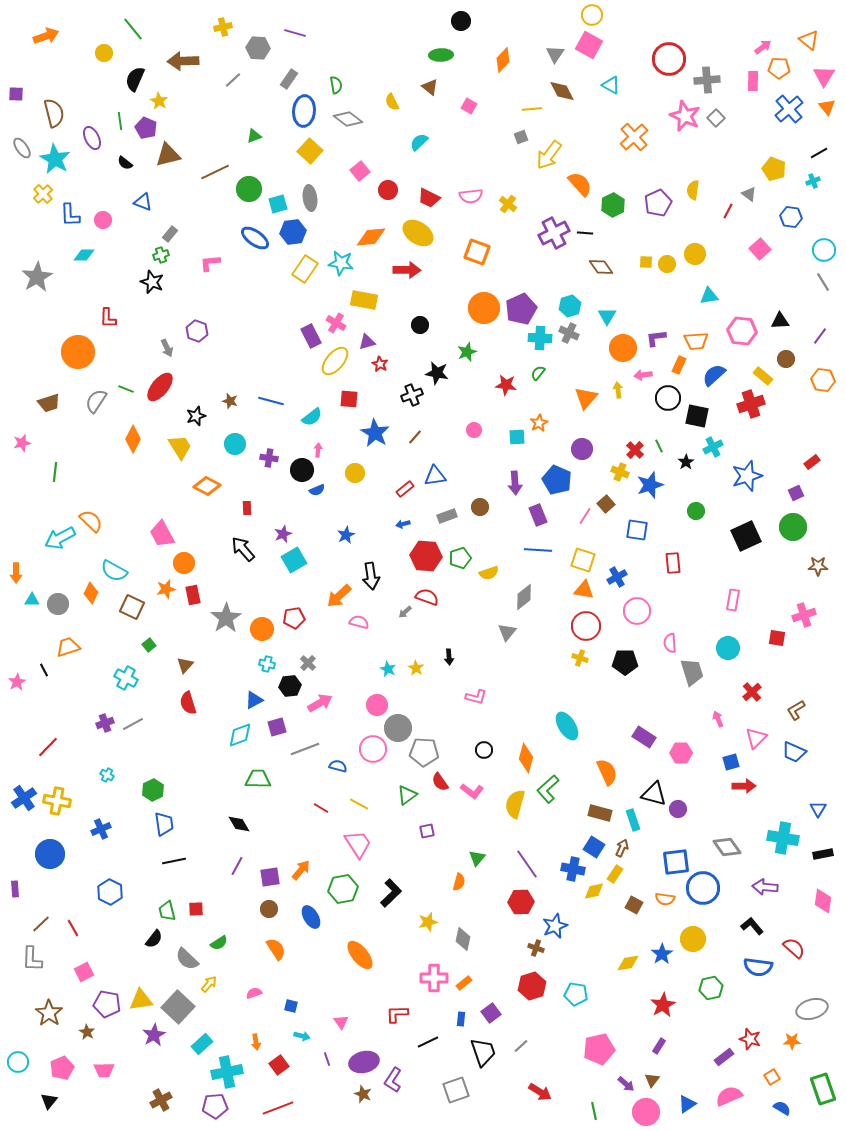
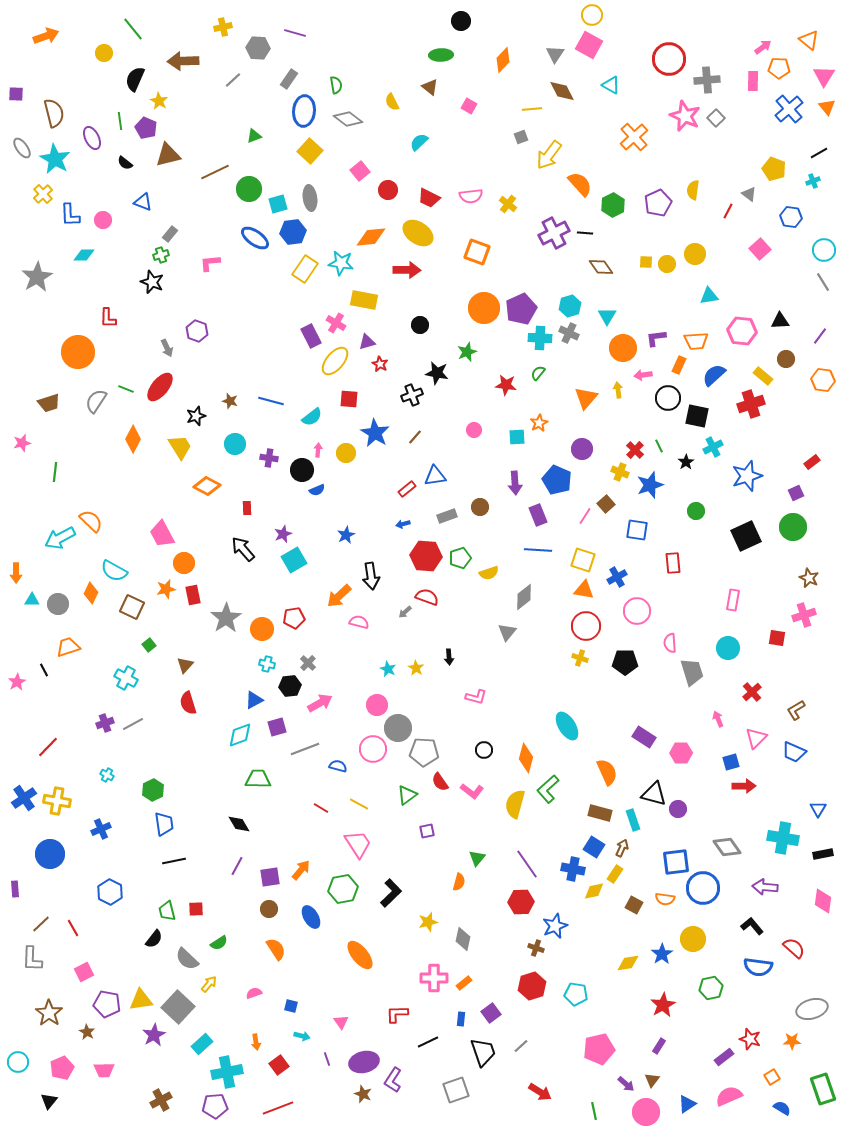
yellow circle at (355, 473): moved 9 px left, 20 px up
red rectangle at (405, 489): moved 2 px right
brown star at (818, 566): moved 9 px left, 12 px down; rotated 24 degrees clockwise
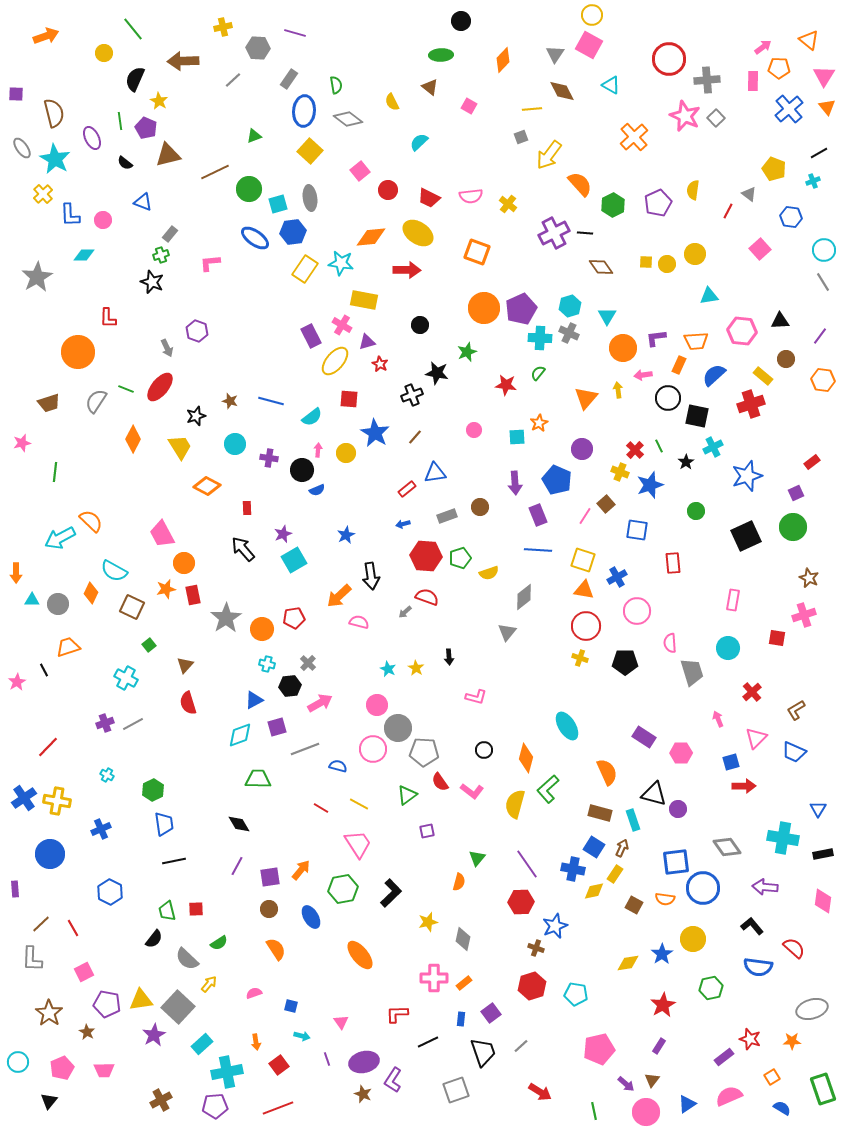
pink cross at (336, 323): moved 6 px right, 2 px down
blue triangle at (435, 476): moved 3 px up
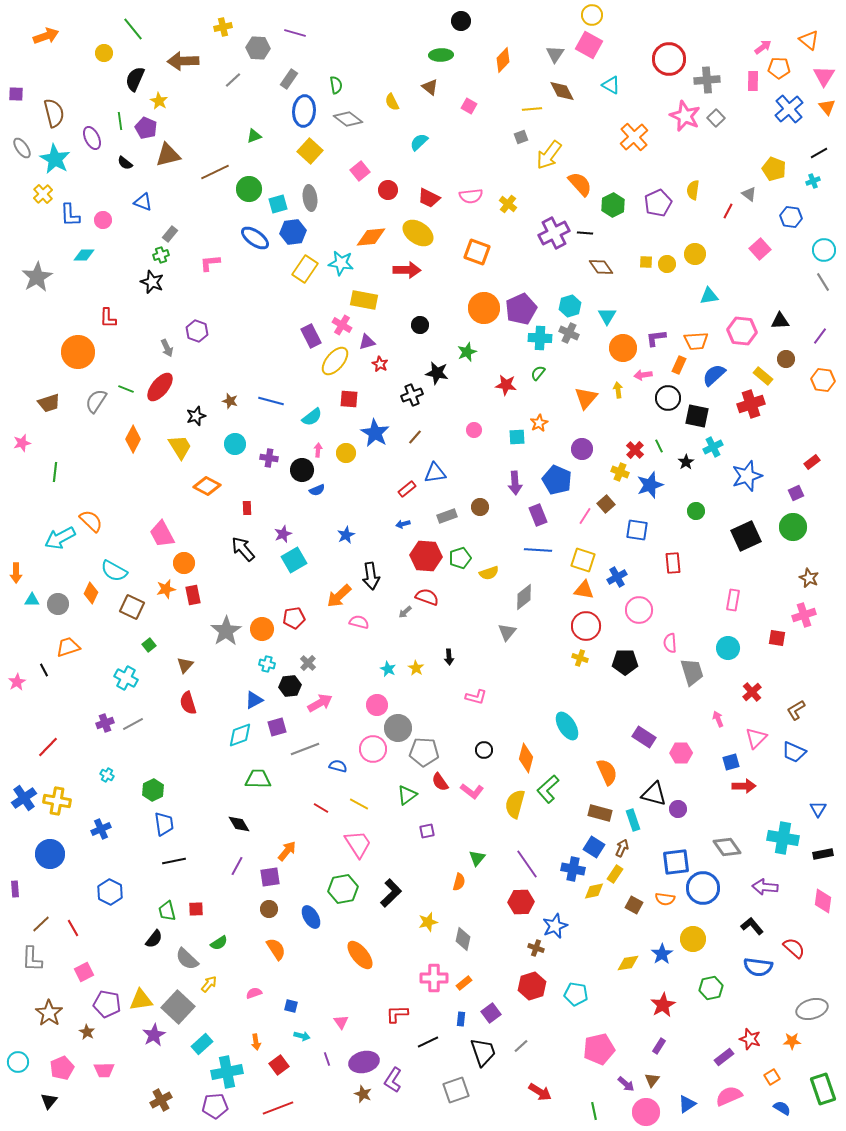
pink circle at (637, 611): moved 2 px right, 1 px up
gray star at (226, 618): moved 13 px down
orange arrow at (301, 870): moved 14 px left, 19 px up
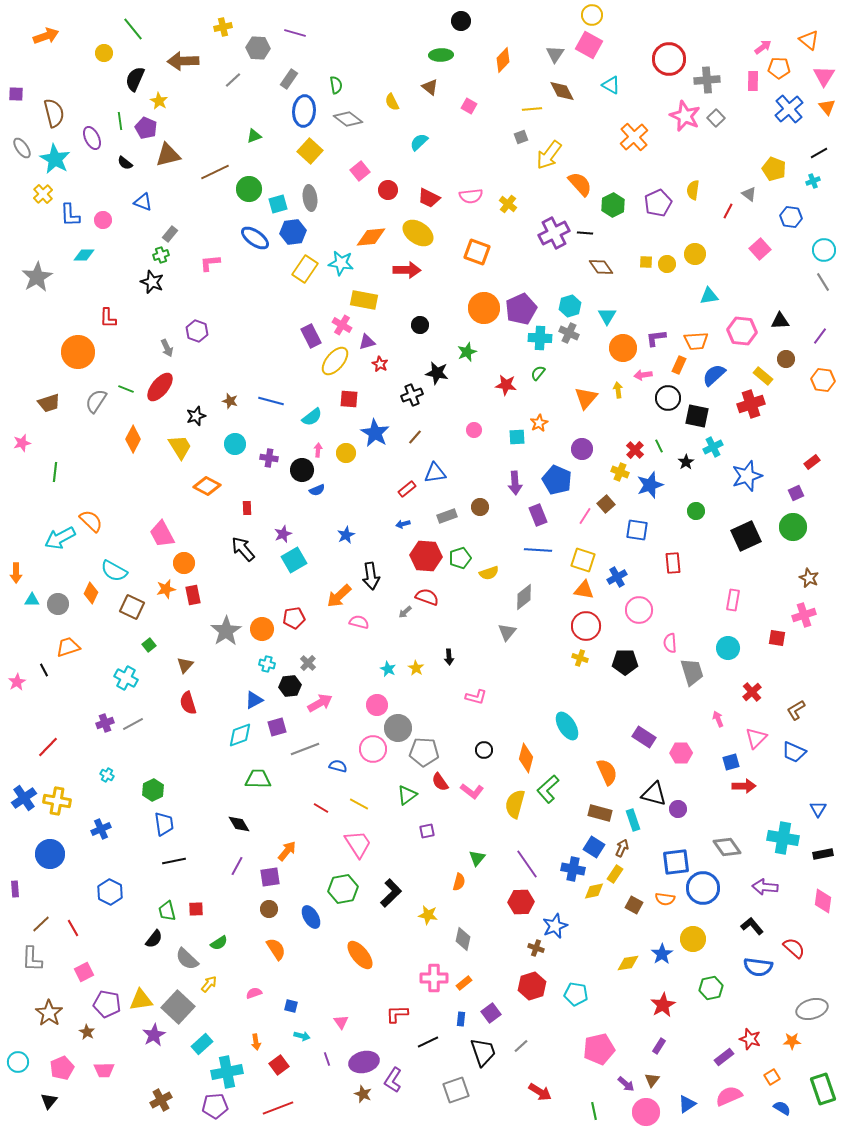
yellow star at (428, 922): moved 7 px up; rotated 24 degrees clockwise
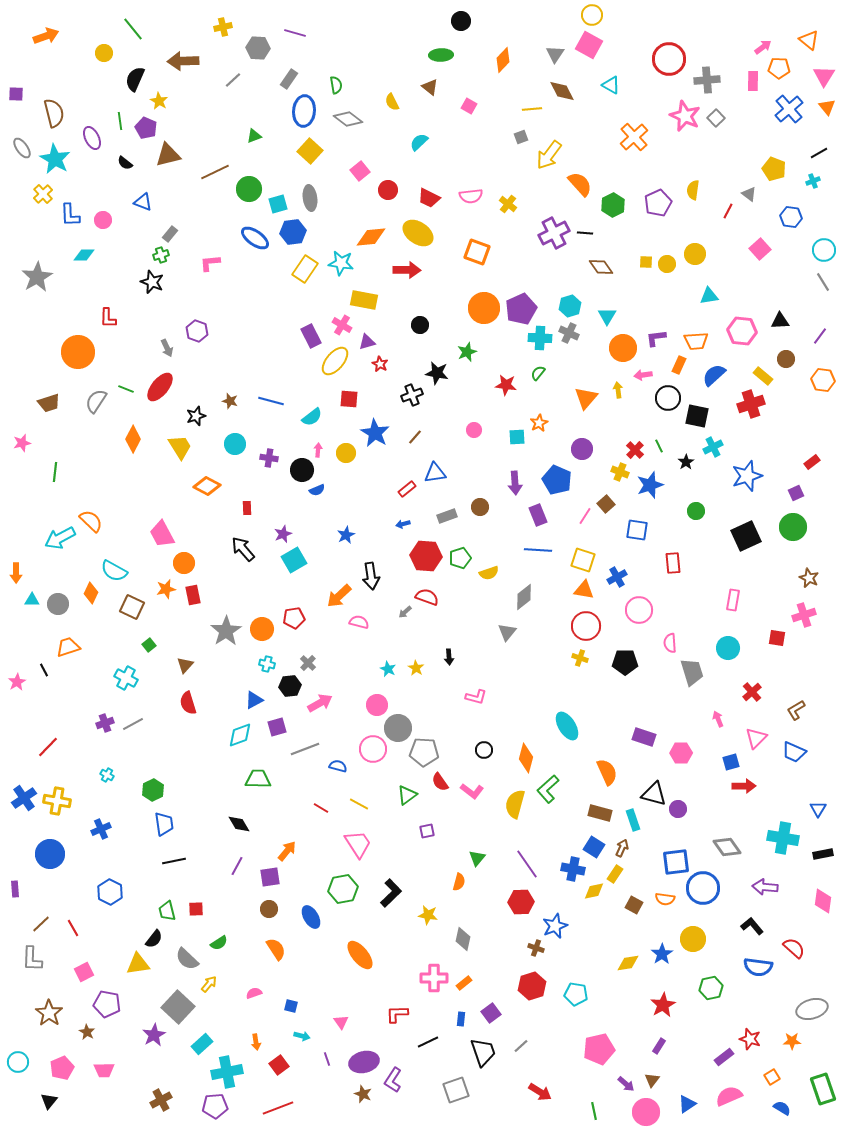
purple rectangle at (644, 737): rotated 15 degrees counterclockwise
yellow triangle at (141, 1000): moved 3 px left, 36 px up
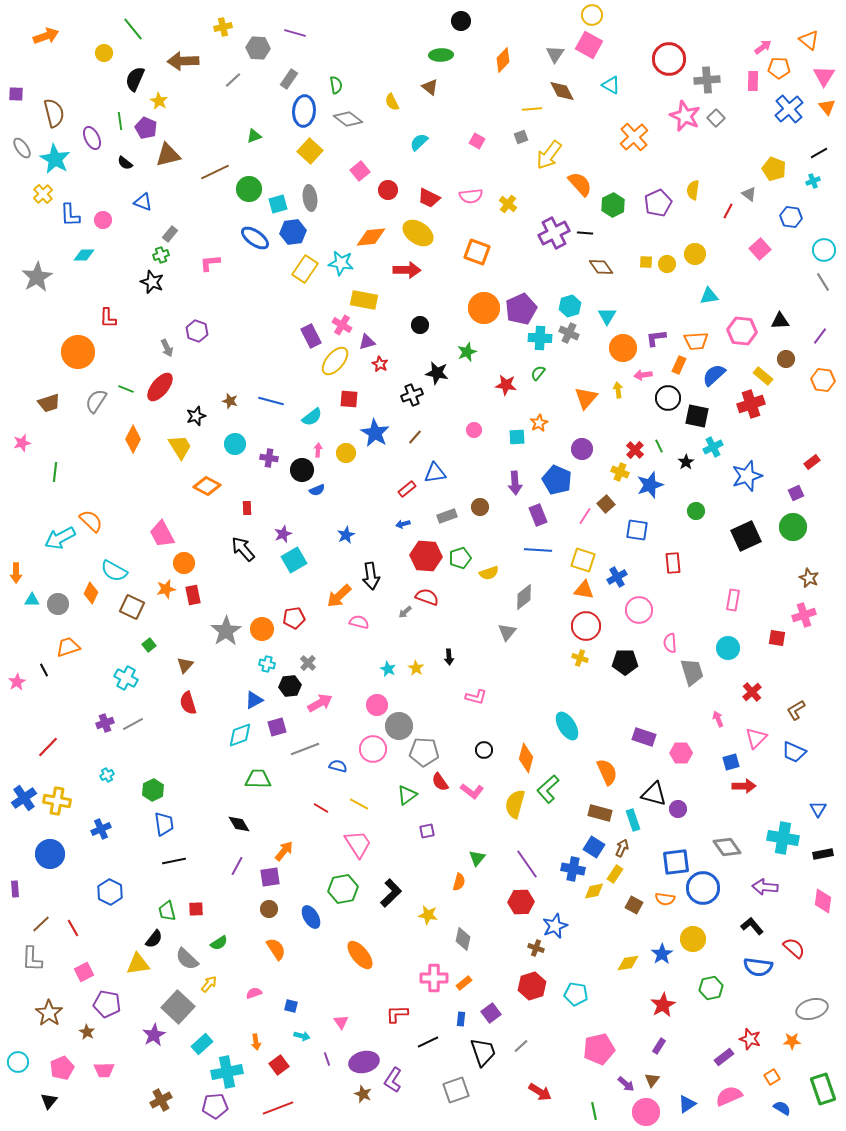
pink square at (469, 106): moved 8 px right, 35 px down
gray circle at (398, 728): moved 1 px right, 2 px up
cyan cross at (107, 775): rotated 32 degrees clockwise
orange arrow at (287, 851): moved 3 px left
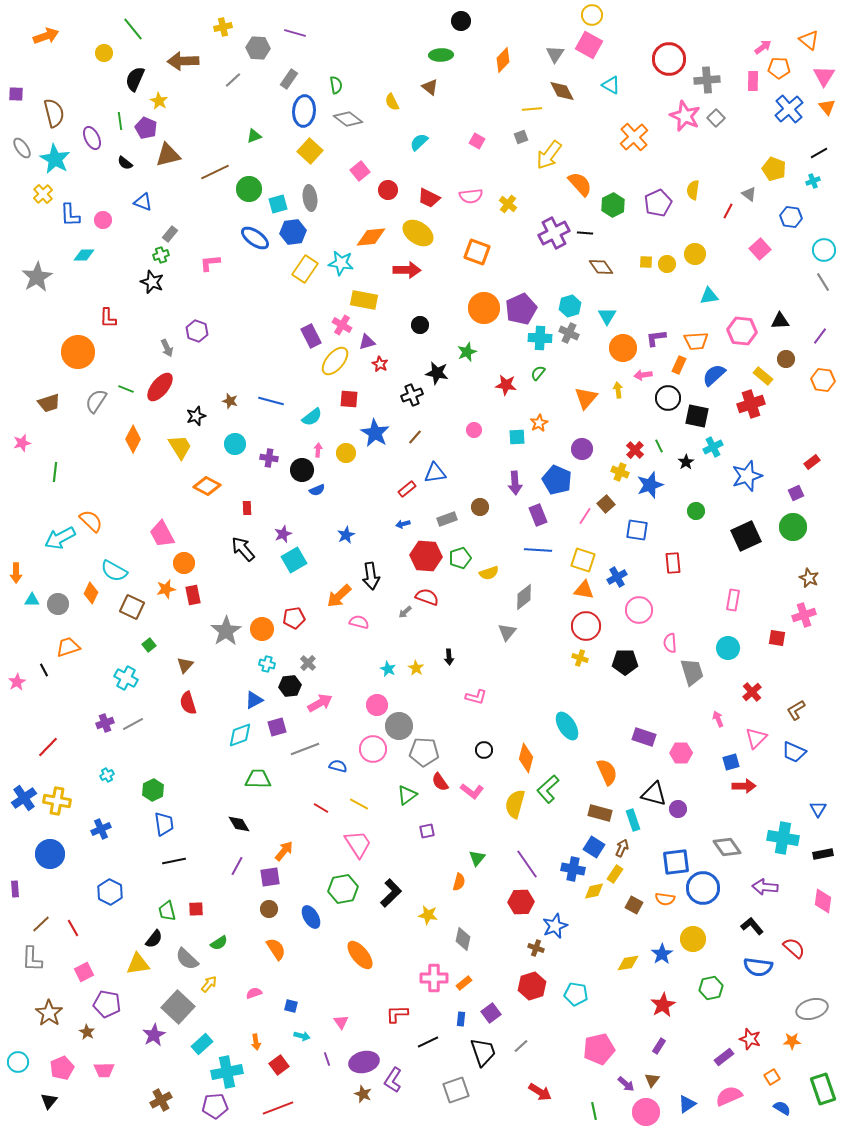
gray rectangle at (447, 516): moved 3 px down
